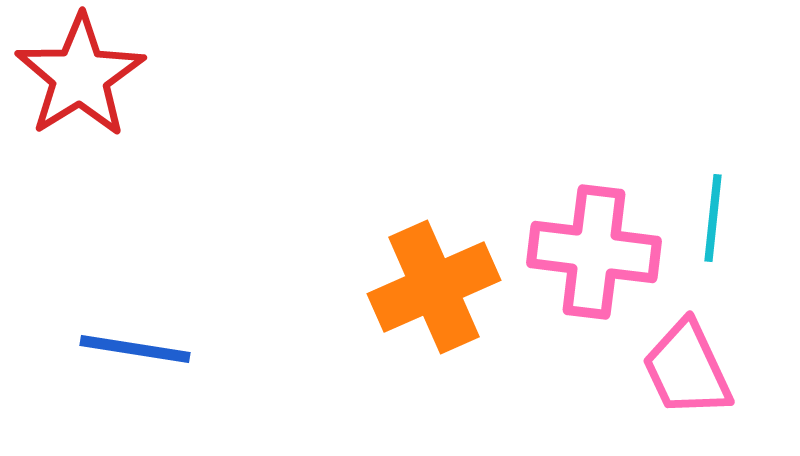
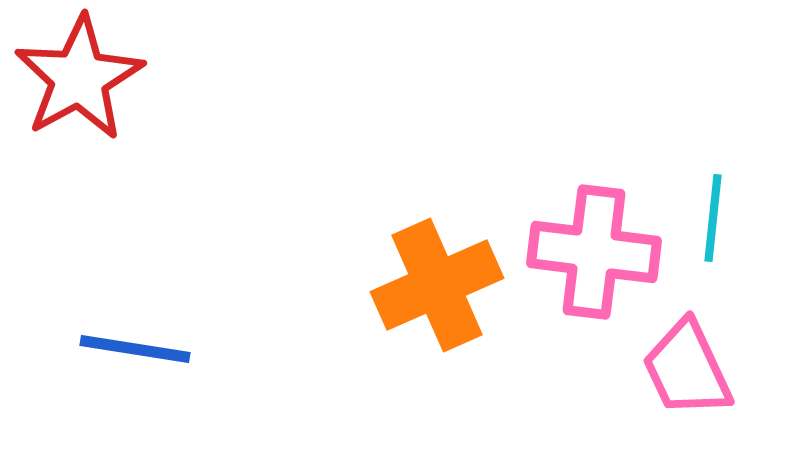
red star: moved 1 px left, 2 px down; rotated 3 degrees clockwise
orange cross: moved 3 px right, 2 px up
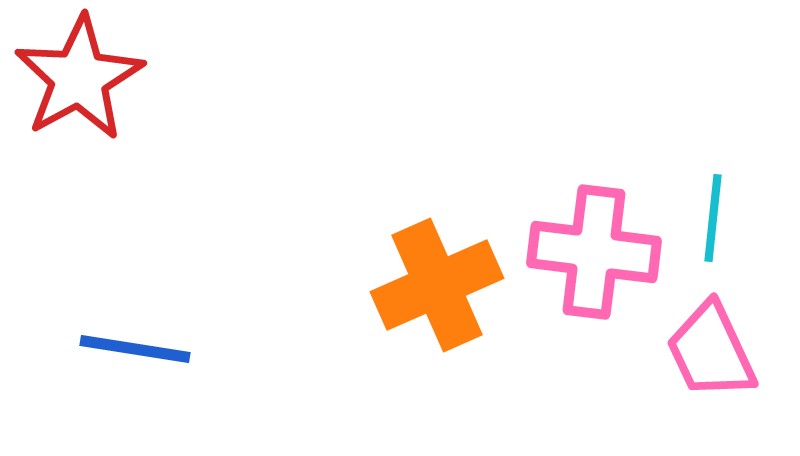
pink trapezoid: moved 24 px right, 18 px up
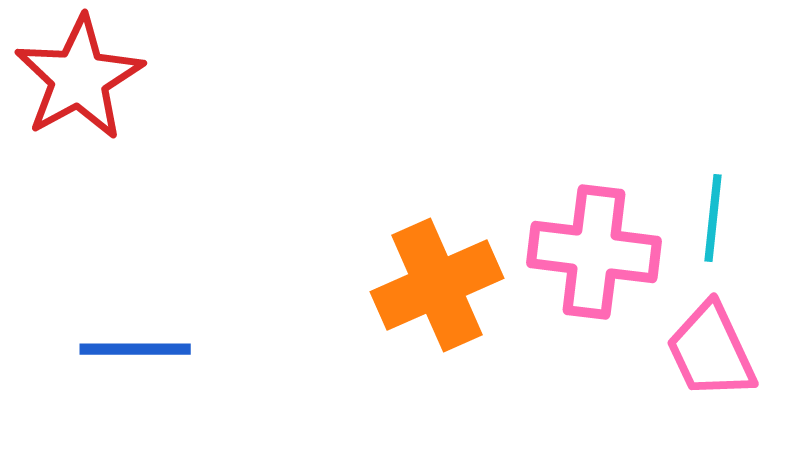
blue line: rotated 9 degrees counterclockwise
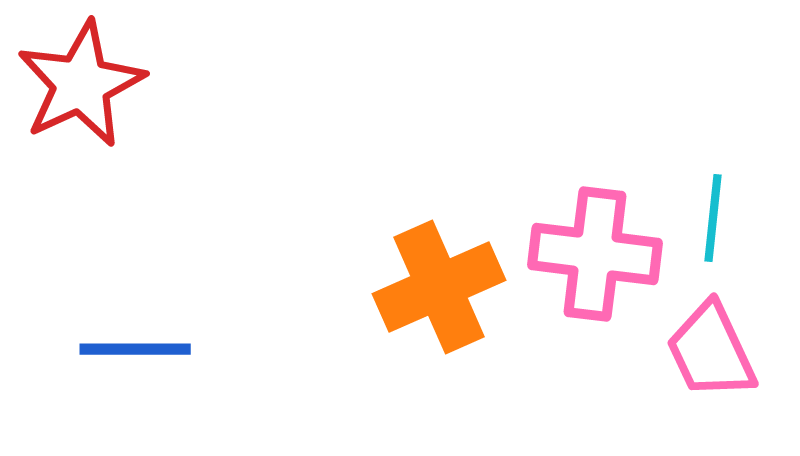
red star: moved 2 px right, 6 px down; rotated 4 degrees clockwise
pink cross: moved 1 px right, 2 px down
orange cross: moved 2 px right, 2 px down
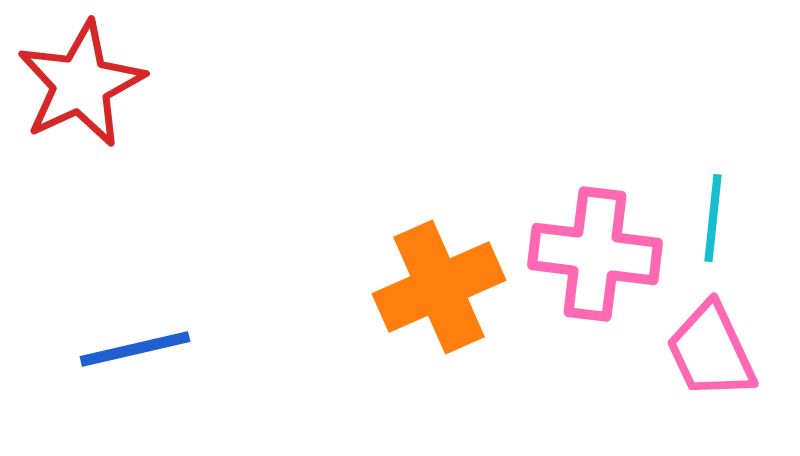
blue line: rotated 13 degrees counterclockwise
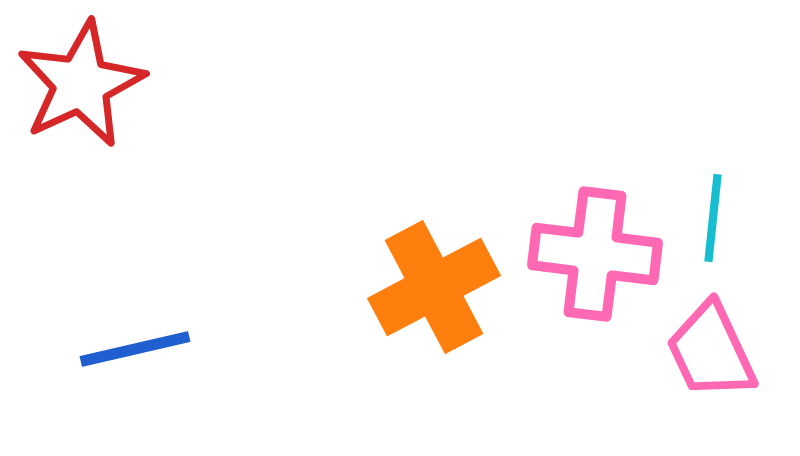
orange cross: moved 5 px left; rotated 4 degrees counterclockwise
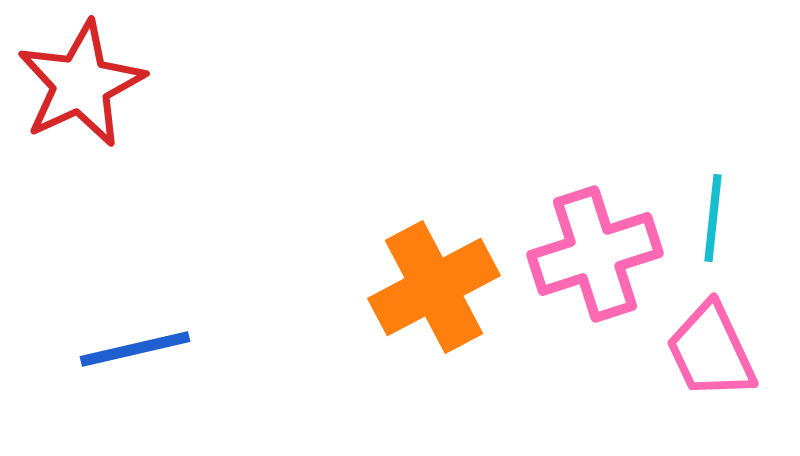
pink cross: rotated 25 degrees counterclockwise
